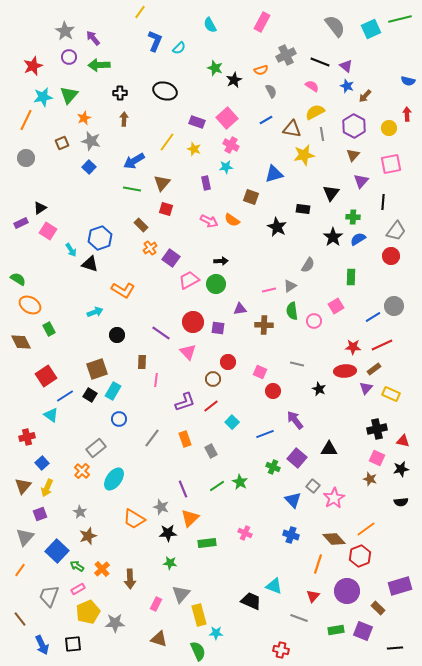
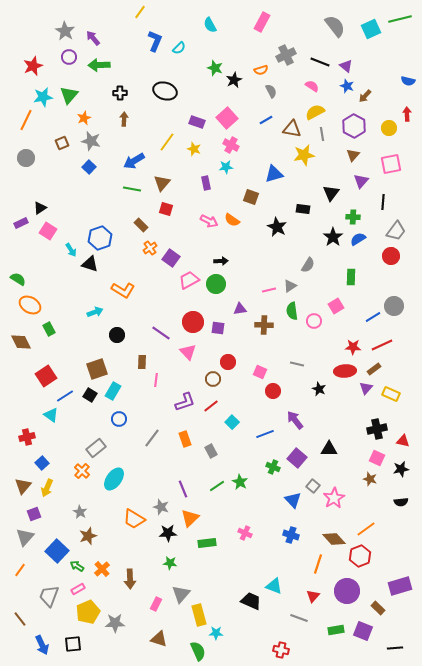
purple square at (40, 514): moved 6 px left
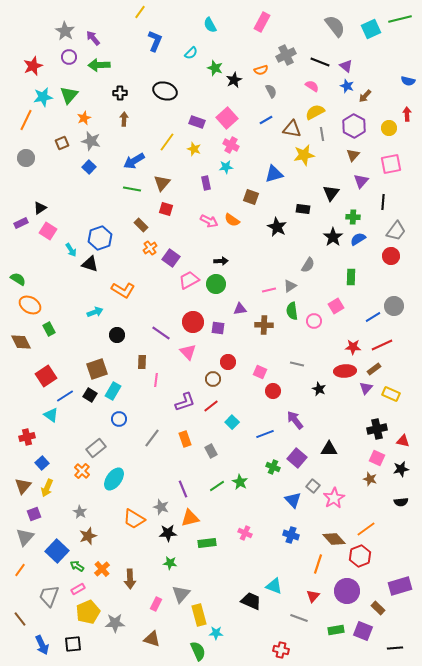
cyan semicircle at (179, 48): moved 12 px right, 5 px down
orange triangle at (190, 518): rotated 30 degrees clockwise
brown triangle at (159, 639): moved 7 px left
